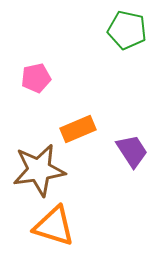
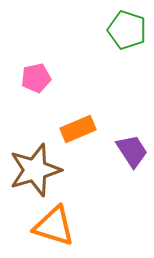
green pentagon: rotated 6 degrees clockwise
brown star: moved 4 px left; rotated 8 degrees counterclockwise
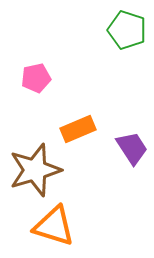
purple trapezoid: moved 3 px up
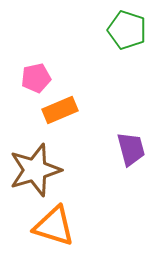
orange rectangle: moved 18 px left, 19 px up
purple trapezoid: moved 1 px left, 1 px down; rotated 18 degrees clockwise
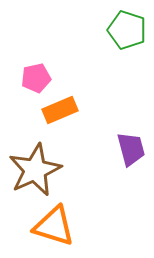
brown star: rotated 8 degrees counterclockwise
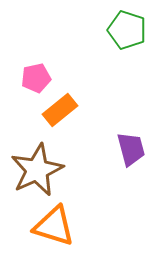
orange rectangle: rotated 16 degrees counterclockwise
brown star: moved 2 px right
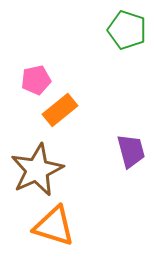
pink pentagon: moved 2 px down
purple trapezoid: moved 2 px down
